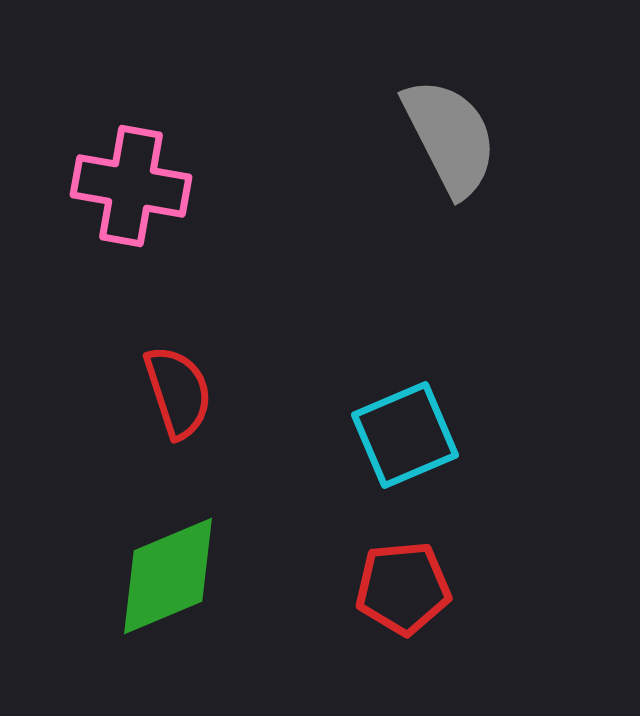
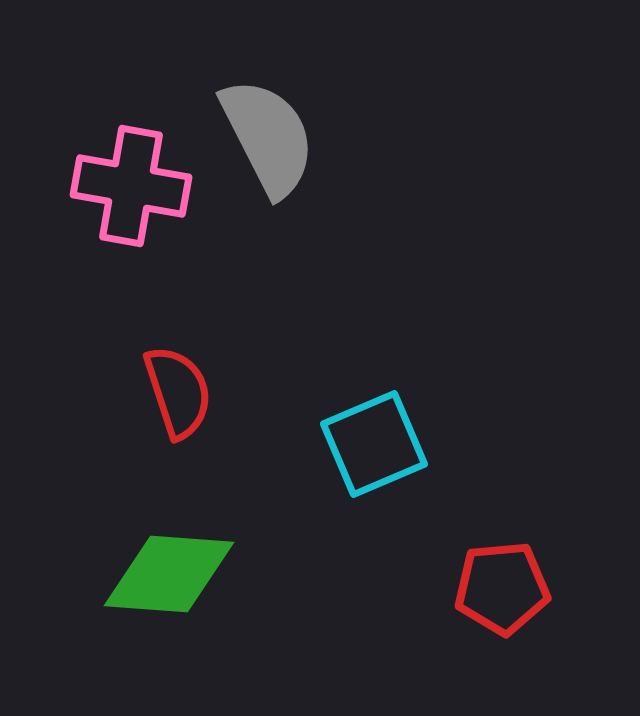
gray semicircle: moved 182 px left
cyan square: moved 31 px left, 9 px down
green diamond: moved 1 px right, 2 px up; rotated 27 degrees clockwise
red pentagon: moved 99 px right
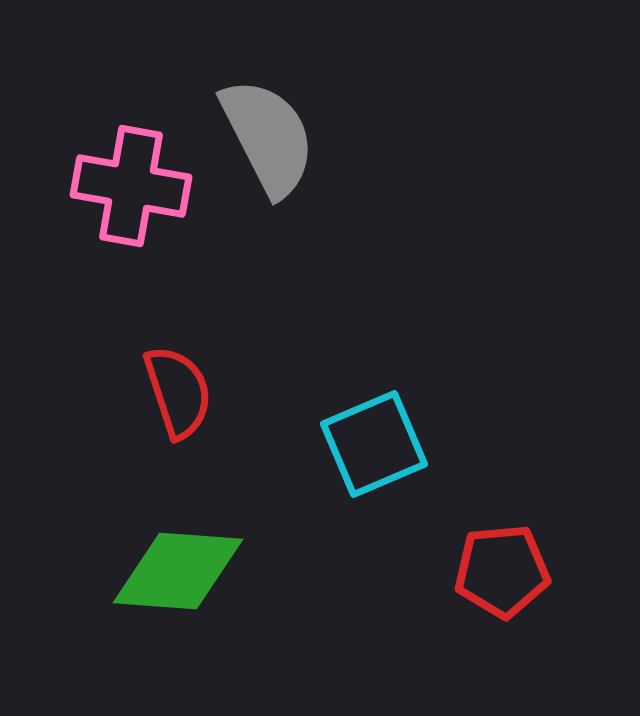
green diamond: moved 9 px right, 3 px up
red pentagon: moved 17 px up
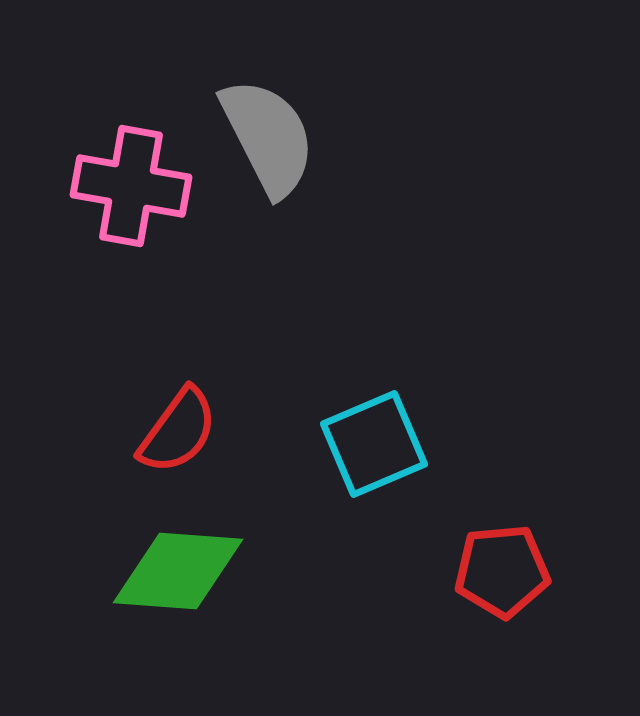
red semicircle: moved 39 px down; rotated 54 degrees clockwise
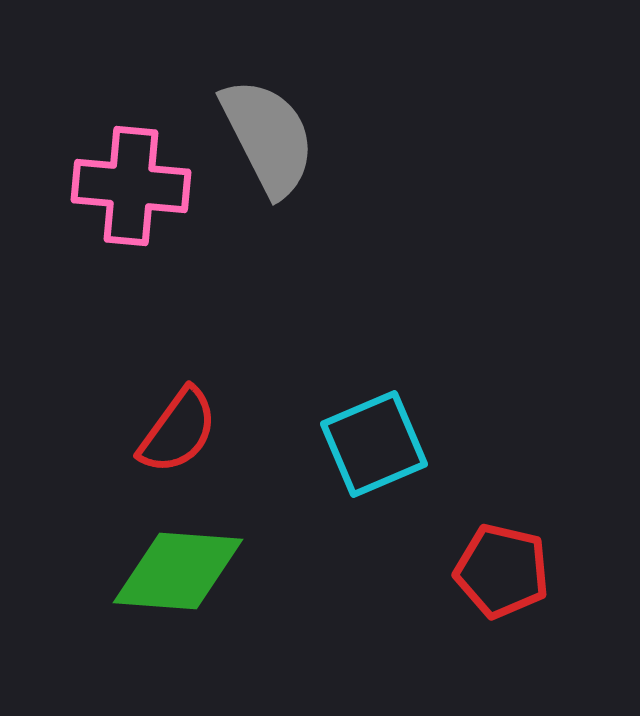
pink cross: rotated 5 degrees counterclockwise
red pentagon: rotated 18 degrees clockwise
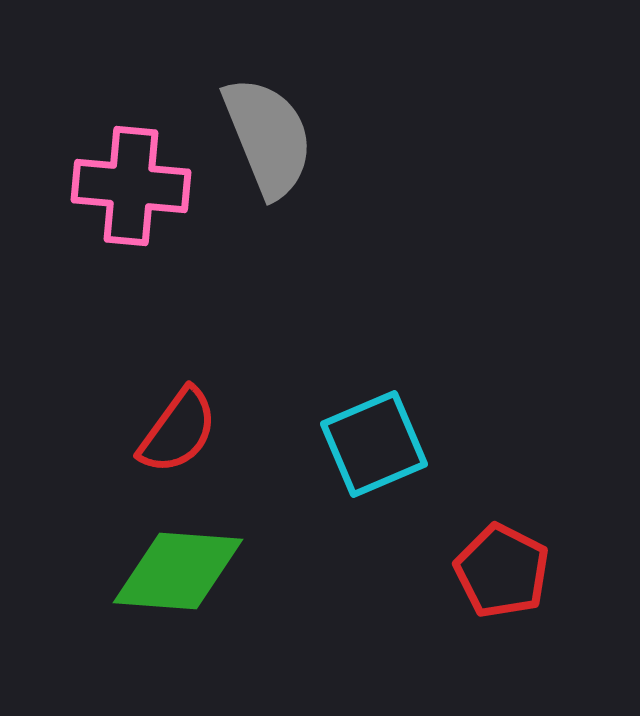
gray semicircle: rotated 5 degrees clockwise
red pentagon: rotated 14 degrees clockwise
